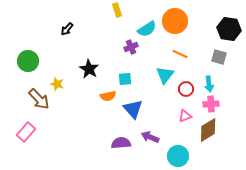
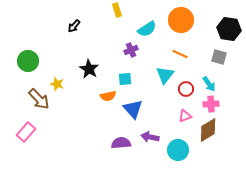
orange circle: moved 6 px right, 1 px up
black arrow: moved 7 px right, 3 px up
purple cross: moved 3 px down
cyan arrow: rotated 28 degrees counterclockwise
purple arrow: rotated 12 degrees counterclockwise
cyan circle: moved 6 px up
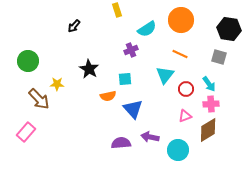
yellow star: rotated 16 degrees counterclockwise
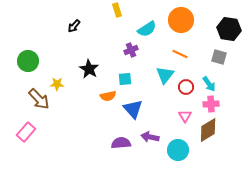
red circle: moved 2 px up
pink triangle: rotated 40 degrees counterclockwise
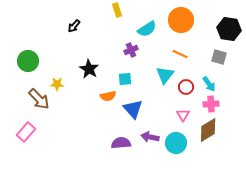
pink triangle: moved 2 px left, 1 px up
cyan circle: moved 2 px left, 7 px up
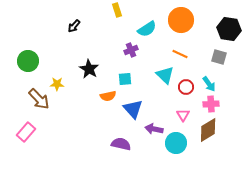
cyan triangle: rotated 24 degrees counterclockwise
purple arrow: moved 4 px right, 8 px up
purple semicircle: moved 1 px down; rotated 18 degrees clockwise
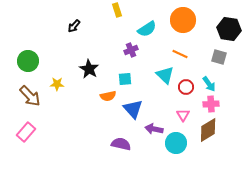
orange circle: moved 2 px right
brown arrow: moved 9 px left, 3 px up
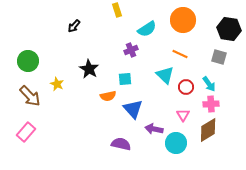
yellow star: rotated 24 degrees clockwise
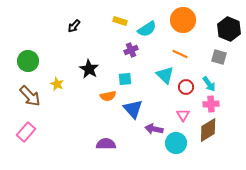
yellow rectangle: moved 3 px right, 11 px down; rotated 56 degrees counterclockwise
black hexagon: rotated 15 degrees clockwise
purple semicircle: moved 15 px left; rotated 12 degrees counterclockwise
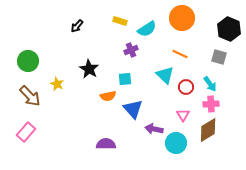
orange circle: moved 1 px left, 2 px up
black arrow: moved 3 px right
cyan arrow: moved 1 px right
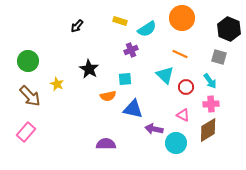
cyan arrow: moved 3 px up
blue triangle: rotated 35 degrees counterclockwise
pink triangle: rotated 32 degrees counterclockwise
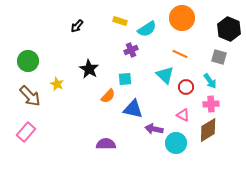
orange semicircle: rotated 35 degrees counterclockwise
